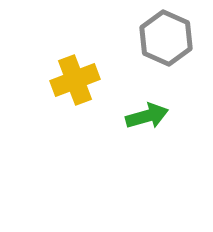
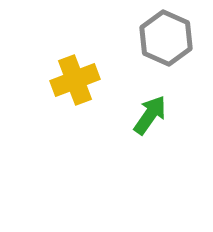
green arrow: moved 3 px right, 1 px up; rotated 39 degrees counterclockwise
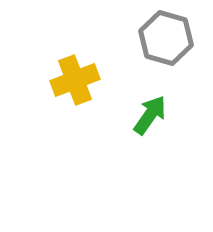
gray hexagon: rotated 8 degrees counterclockwise
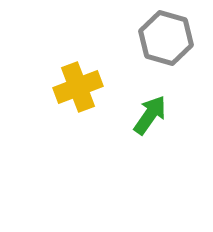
yellow cross: moved 3 px right, 7 px down
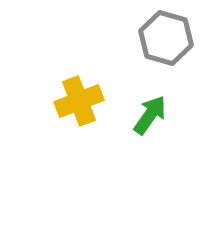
yellow cross: moved 1 px right, 14 px down
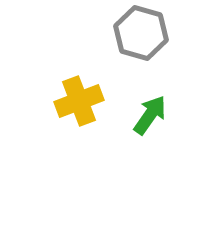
gray hexagon: moved 25 px left, 5 px up
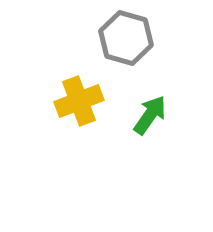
gray hexagon: moved 15 px left, 5 px down
